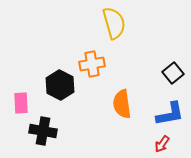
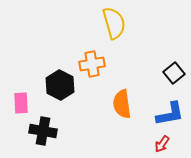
black square: moved 1 px right
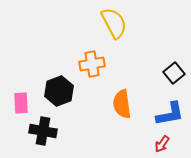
yellow semicircle: rotated 12 degrees counterclockwise
black hexagon: moved 1 px left, 6 px down; rotated 12 degrees clockwise
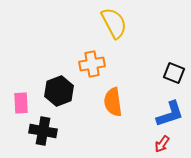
black square: rotated 30 degrees counterclockwise
orange semicircle: moved 9 px left, 2 px up
blue L-shape: rotated 8 degrees counterclockwise
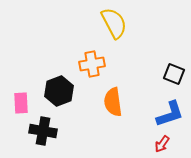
black square: moved 1 px down
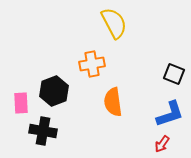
black hexagon: moved 5 px left
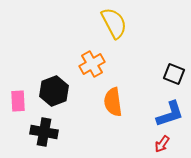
orange cross: rotated 20 degrees counterclockwise
pink rectangle: moved 3 px left, 2 px up
black cross: moved 1 px right, 1 px down
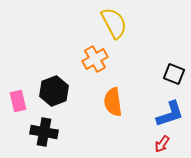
orange cross: moved 3 px right, 5 px up
pink rectangle: rotated 10 degrees counterclockwise
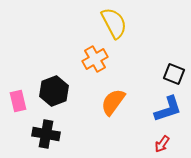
orange semicircle: rotated 44 degrees clockwise
blue L-shape: moved 2 px left, 5 px up
black cross: moved 2 px right, 2 px down
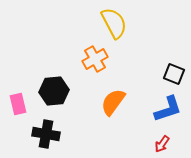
black hexagon: rotated 16 degrees clockwise
pink rectangle: moved 3 px down
